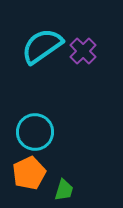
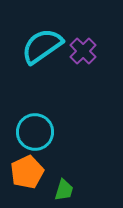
orange pentagon: moved 2 px left, 1 px up
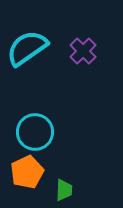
cyan semicircle: moved 15 px left, 2 px down
green trapezoid: rotated 15 degrees counterclockwise
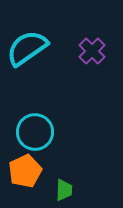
purple cross: moved 9 px right
orange pentagon: moved 2 px left, 1 px up
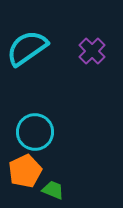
green trapezoid: moved 11 px left; rotated 70 degrees counterclockwise
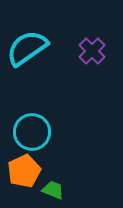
cyan circle: moved 3 px left
orange pentagon: moved 1 px left
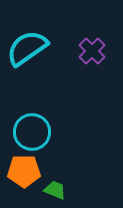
orange pentagon: rotated 24 degrees clockwise
green trapezoid: moved 2 px right
